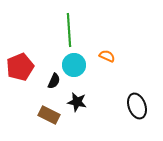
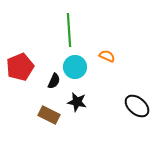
cyan circle: moved 1 px right, 2 px down
black ellipse: rotated 30 degrees counterclockwise
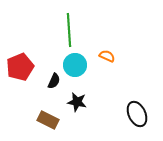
cyan circle: moved 2 px up
black ellipse: moved 8 px down; rotated 25 degrees clockwise
brown rectangle: moved 1 px left, 5 px down
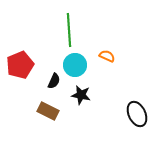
red pentagon: moved 2 px up
black star: moved 4 px right, 7 px up
brown rectangle: moved 9 px up
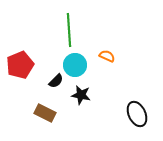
black semicircle: moved 2 px right; rotated 21 degrees clockwise
brown rectangle: moved 3 px left, 2 px down
